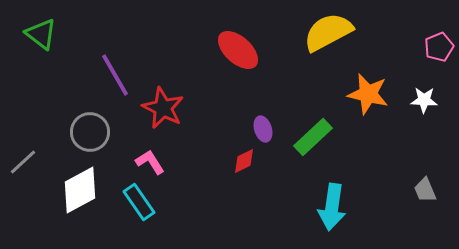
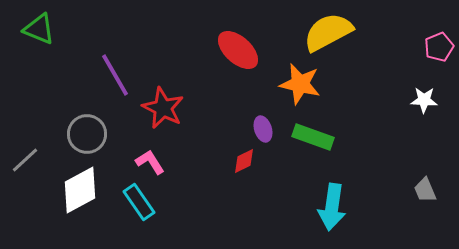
green triangle: moved 2 px left, 5 px up; rotated 16 degrees counterclockwise
orange star: moved 68 px left, 10 px up
gray circle: moved 3 px left, 2 px down
green rectangle: rotated 63 degrees clockwise
gray line: moved 2 px right, 2 px up
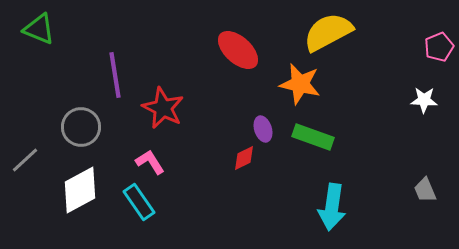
purple line: rotated 21 degrees clockwise
gray circle: moved 6 px left, 7 px up
red diamond: moved 3 px up
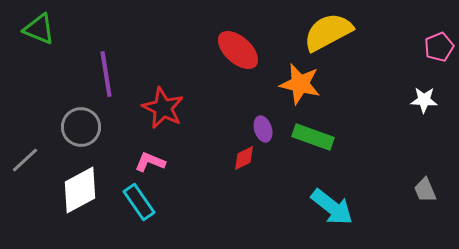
purple line: moved 9 px left, 1 px up
pink L-shape: rotated 36 degrees counterclockwise
cyan arrow: rotated 60 degrees counterclockwise
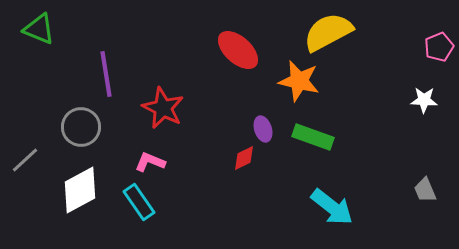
orange star: moved 1 px left, 3 px up
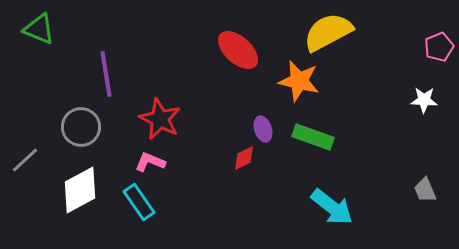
red star: moved 3 px left, 11 px down
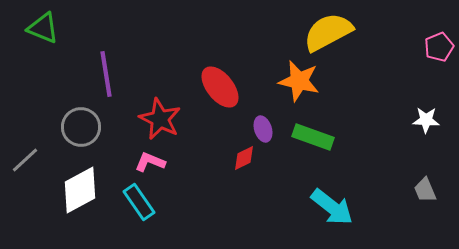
green triangle: moved 4 px right, 1 px up
red ellipse: moved 18 px left, 37 px down; rotated 9 degrees clockwise
white star: moved 2 px right, 20 px down
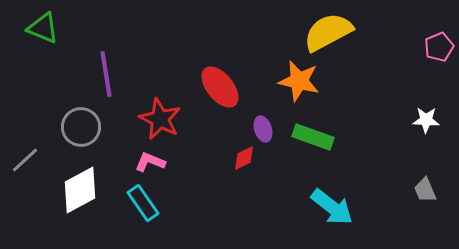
cyan rectangle: moved 4 px right, 1 px down
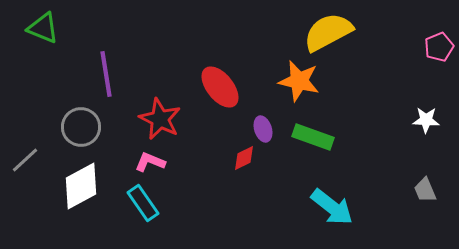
white diamond: moved 1 px right, 4 px up
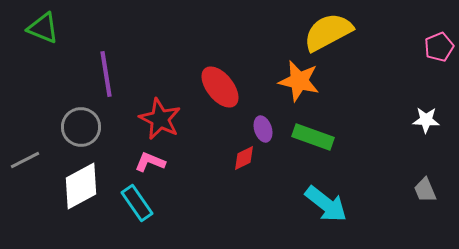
gray line: rotated 16 degrees clockwise
cyan rectangle: moved 6 px left
cyan arrow: moved 6 px left, 3 px up
